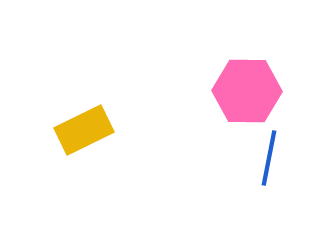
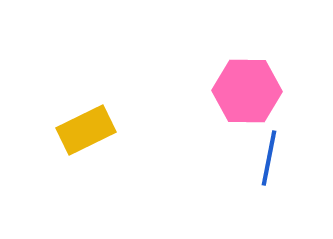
yellow rectangle: moved 2 px right
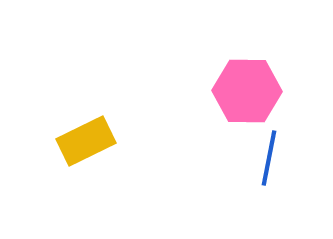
yellow rectangle: moved 11 px down
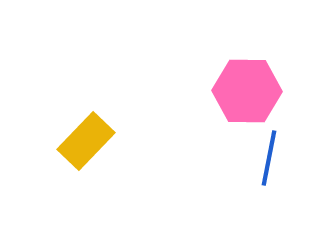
yellow rectangle: rotated 20 degrees counterclockwise
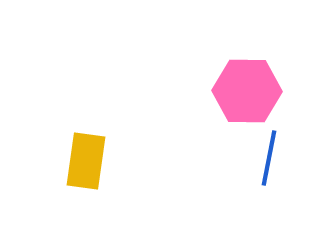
yellow rectangle: moved 20 px down; rotated 36 degrees counterclockwise
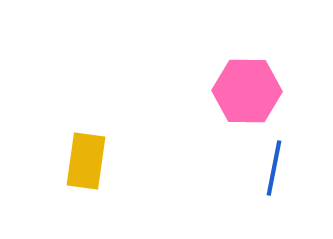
blue line: moved 5 px right, 10 px down
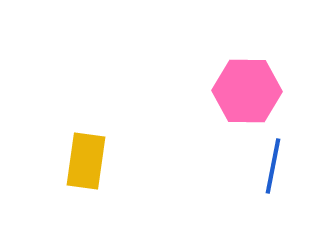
blue line: moved 1 px left, 2 px up
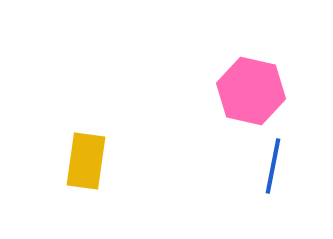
pink hexagon: moved 4 px right; rotated 12 degrees clockwise
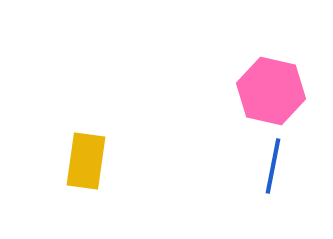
pink hexagon: moved 20 px right
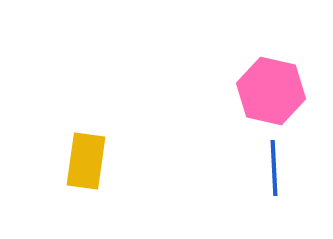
blue line: moved 1 px right, 2 px down; rotated 14 degrees counterclockwise
